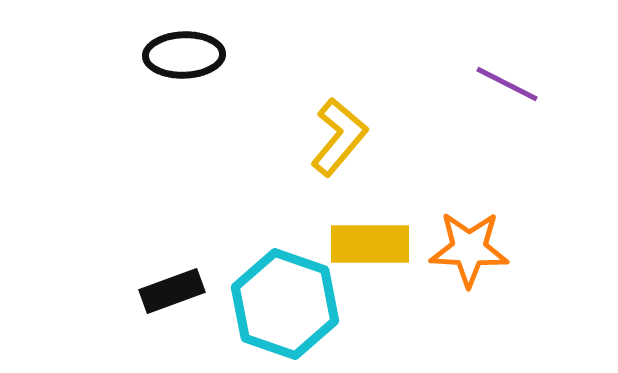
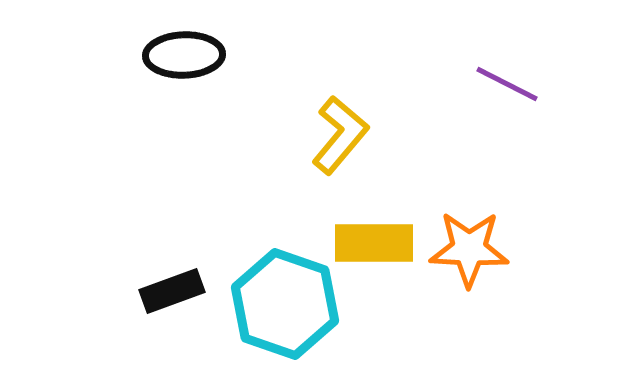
yellow L-shape: moved 1 px right, 2 px up
yellow rectangle: moved 4 px right, 1 px up
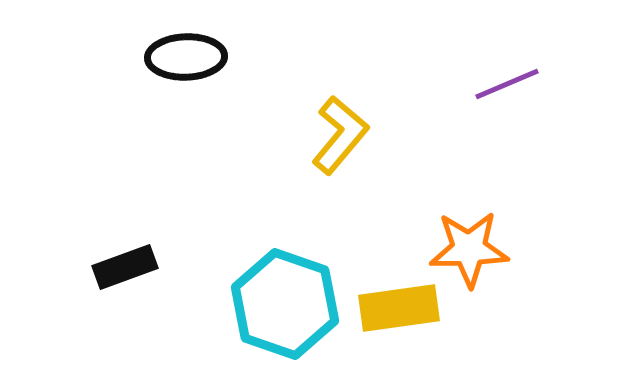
black ellipse: moved 2 px right, 2 px down
purple line: rotated 50 degrees counterclockwise
yellow rectangle: moved 25 px right, 65 px down; rotated 8 degrees counterclockwise
orange star: rotated 4 degrees counterclockwise
black rectangle: moved 47 px left, 24 px up
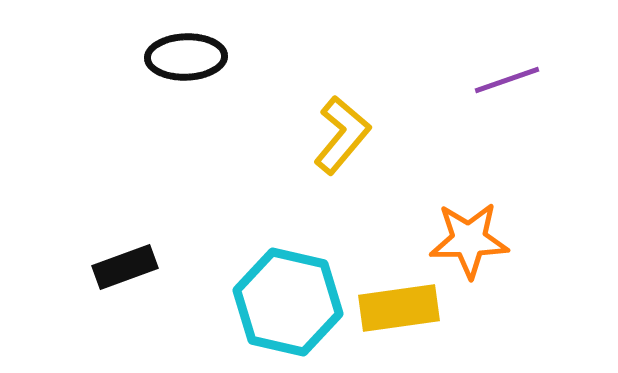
purple line: moved 4 px up; rotated 4 degrees clockwise
yellow L-shape: moved 2 px right
orange star: moved 9 px up
cyan hexagon: moved 3 px right, 2 px up; rotated 6 degrees counterclockwise
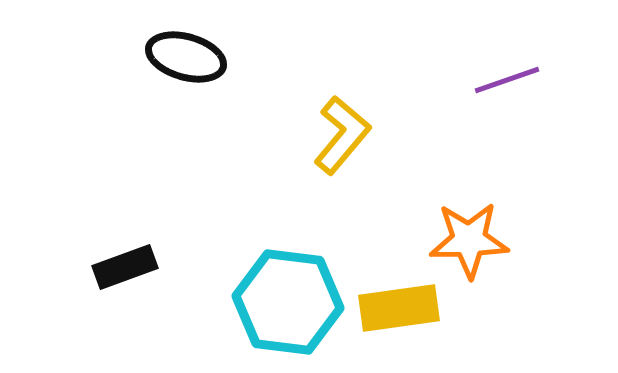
black ellipse: rotated 18 degrees clockwise
cyan hexagon: rotated 6 degrees counterclockwise
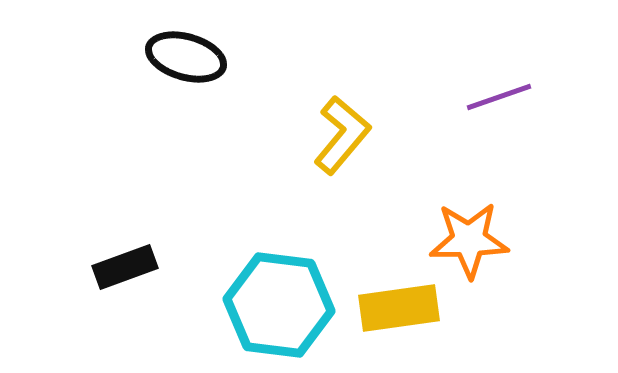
purple line: moved 8 px left, 17 px down
cyan hexagon: moved 9 px left, 3 px down
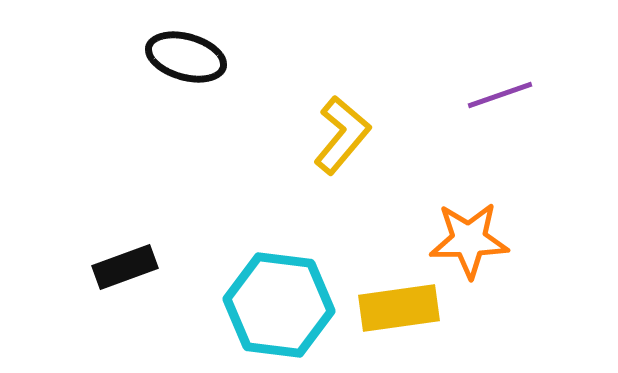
purple line: moved 1 px right, 2 px up
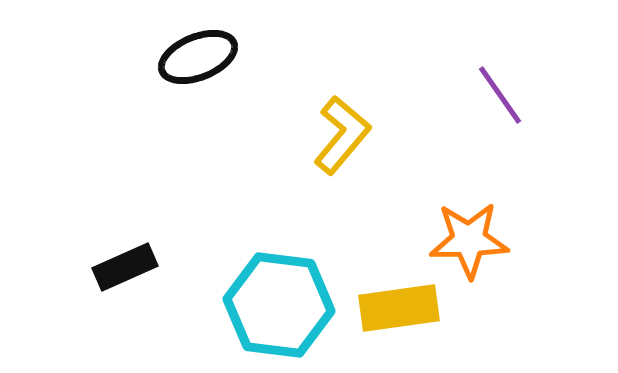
black ellipse: moved 12 px right; rotated 38 degrees counterclockwise
purple line: rotated 74 degrees clockwise
black rectangle: rotated 4 degrees counterclockwise
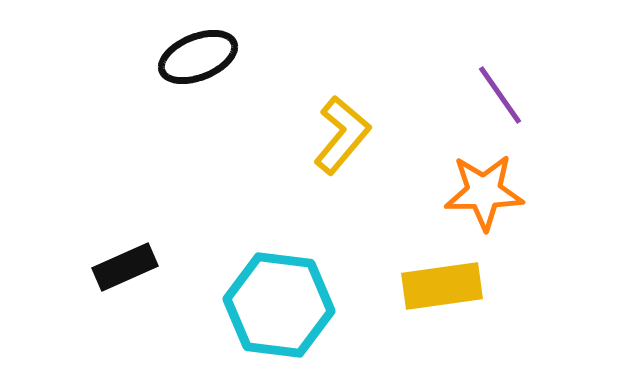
orange star: moved 15 px right, 48 px up
yellow rectangle: moved 43 px right, 22 px up
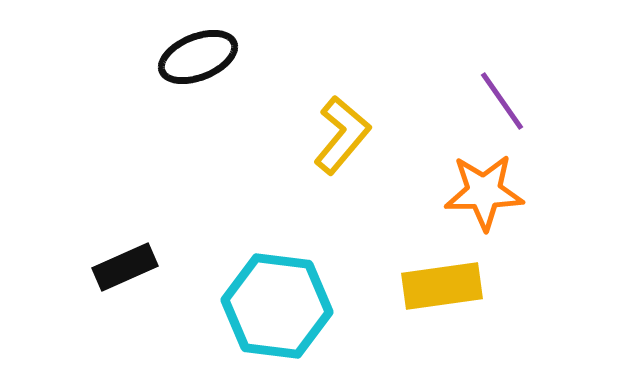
purple line: moved 2 px right, 6 px down
cyan hexagon: moved 2 px left, 1 px down
